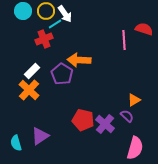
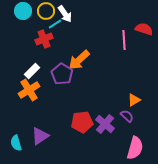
orange arrow: rotated 45 degrees counterclockwise
orange cross: rotated 15 degrees clockwise
red pentagon: moved 1 px left, 2 px down; rotated 20 degrees counterclockwise
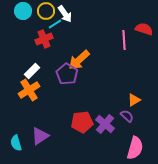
purple pentagon: moved 5 px right
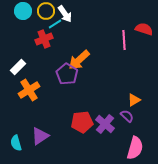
white rectangle: moved 14 px left, 4 px up
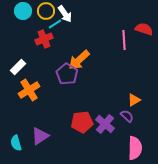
pink semicircle: rotated 15 degrees counterclockwise
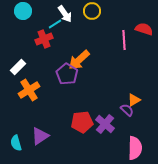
yellow circle: moved 46 px right
purple semicircle: moved 6 px up
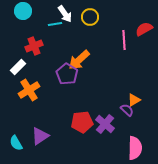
yellow circle: moved 2 px left, 6 px down
cyan line: rotated 24 degrees clockwise
red semicircle: rotated 48 degrees counterclockwise
red cross: moved 10 px left, 7 px down
cyan semicircle: rotated 14 degrees counterclockwise
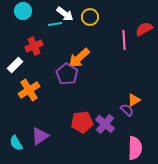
white arrow: rotated 18 degrees counterclockwise
orange arrow: moved 2 px up
white rectangle: moved 3 px left, 2 px up
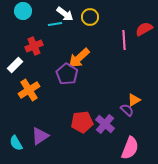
pink semicircle: moved 5 px left; rotated 20 degrees clockwise
